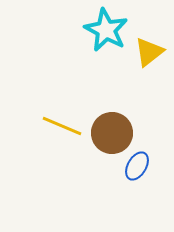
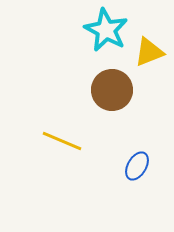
yellow triangle: rotated 16 degrees clockwise
yellow line: moved 15 px down
brown circle: moved 43 px up
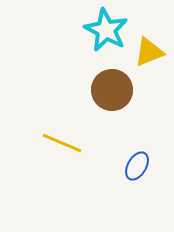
yellow line: moved 2 px down
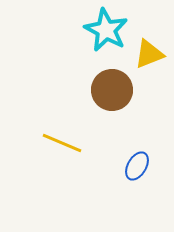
yellow triangle: moved 2 px down
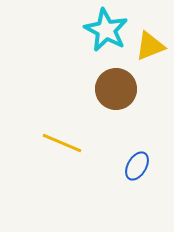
yellow triangle: moved 1 px right, 8 px up
brown circle: moved 4 px right, 1 px up
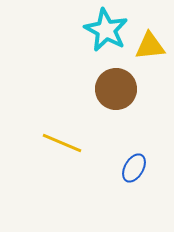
yellow triangle: rotated 16 degrees clockwise
blue ellipse: moved 3 px left, 2 px down
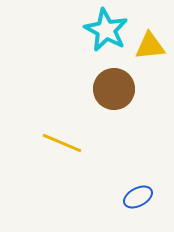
brown circle: moved 2 px left
blue ellipse: moved 4 px right, 29 px down; rotated 32 degrees clockwise
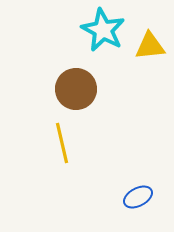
cyan star: moved 3 px left
brown circle: moved 38 px left
yellow line: rotated 54 degrees clockwise
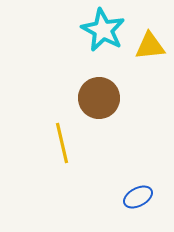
brown circle: moved 23 px right, 9 px down
